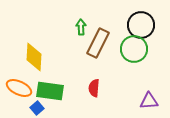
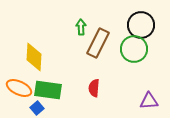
green rectangle: moved 2 px left, 1 px up
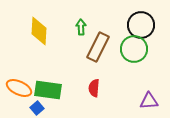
brown rectangle: moved 4 px down
yellow diamond: moved 5 px right, 26 px up
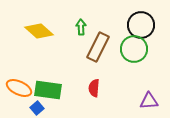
yellow diamond: rotated 52 degrees counterclockwise
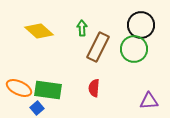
green arrow: moved 1 px right, 1 px down
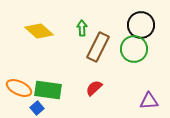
red semicircle: rotated 42 degrees clockwise
